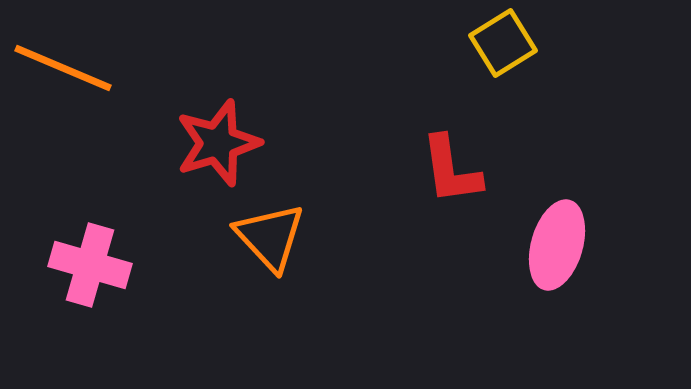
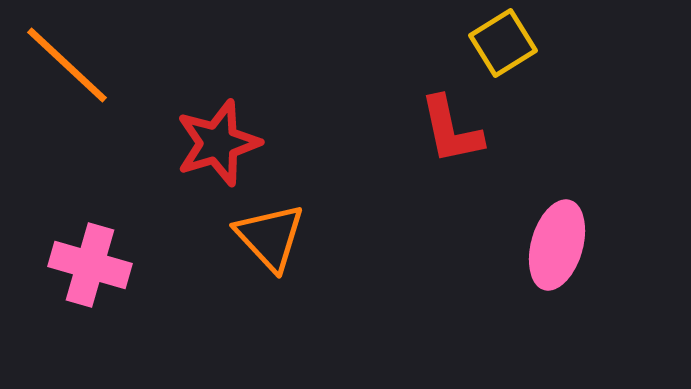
orange line: moved 4 px right, 3 px up; rotated 20 degrees clockwise
red L-shape: moved 40 px up; rotated 4 degrees counterclockwise
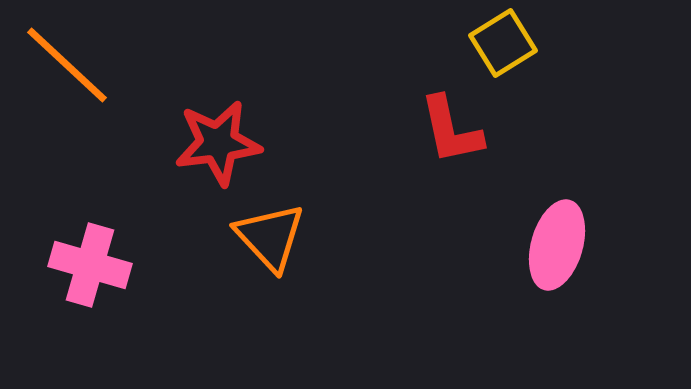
red star: rotated 10 degrees clockwise
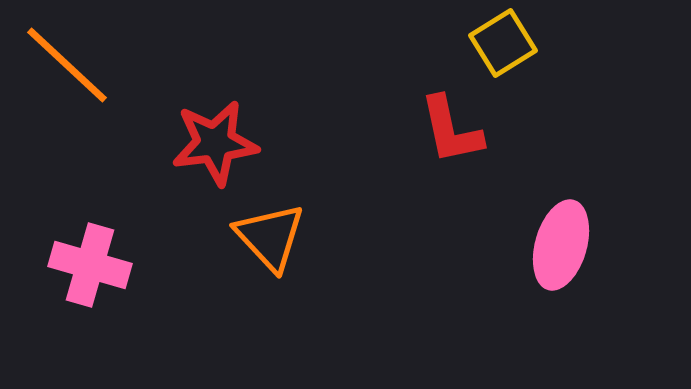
red star: moved 3 px left
pink ellipse: moved 4 px right
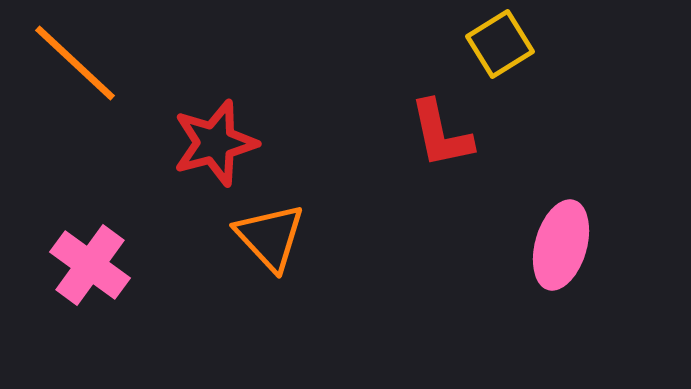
yellow square: moved 3 px left, 1 px down
orange line: moved 8 px right, 2 px up
red L-shape: moved 10 px left, 4 px down
red star: rotated 8 degrees counterclockwise
pink cross: rotated 20 degrees clockwise
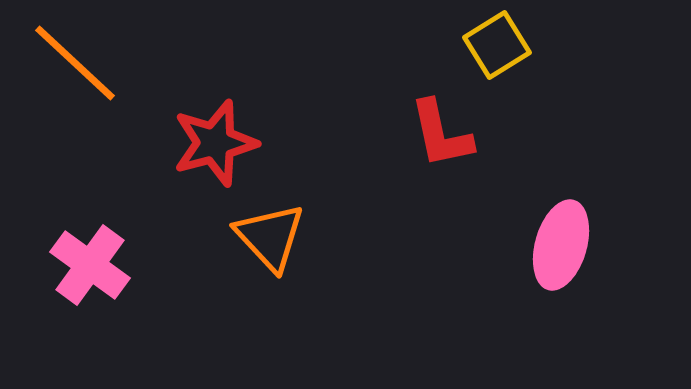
yellow square: moved 3 px left, 1 px down
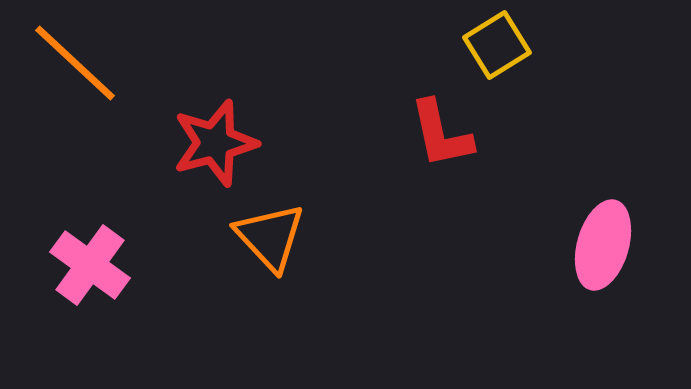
pink ellipse: moved 42 px right
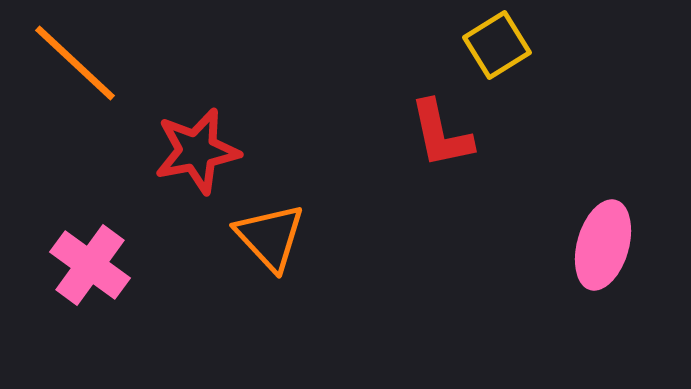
red star: moved 18 px left, 8 px down; rotated 4 degrees clockwise
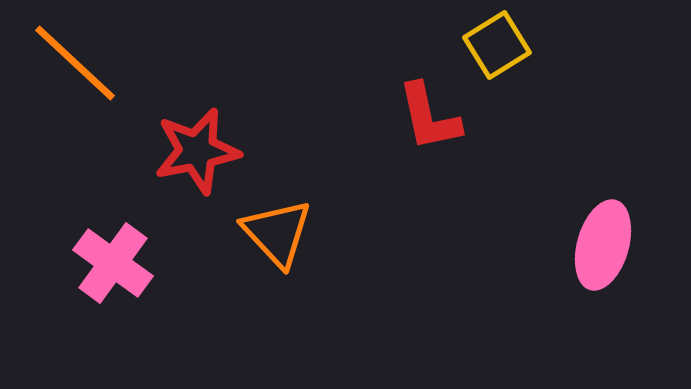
red L-shape: moved 12 px left, 17 px up
orange triangle: moved 7 px right, 4 px up
pink cross: moved 23 px right, 2 px up
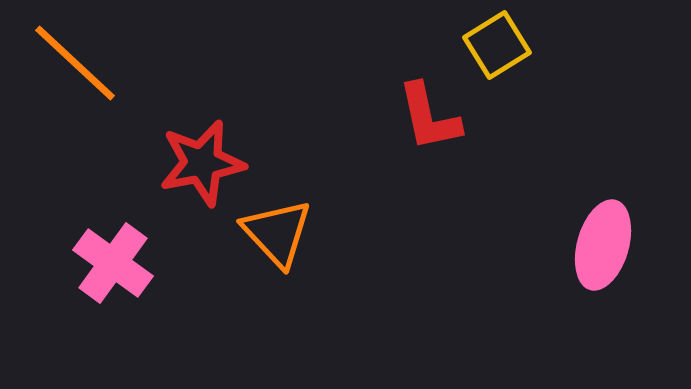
red star: moved 5 px right, 12 px down
